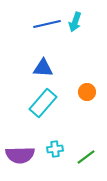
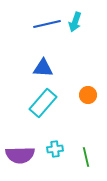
orange circle: moved 1 px right, 3 px down
green line: rotated 66 degrees counterclockwise
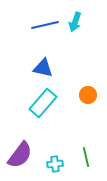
blue line: moved 2 px left, 1 px down
blue triangle: rotated 10 degrees clockwise
cyan cross: moved 15 px down
purple semicircle: rotated 52 degrees counterclockwise
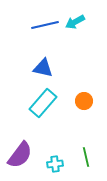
cyan arrow: rotated 42 degrees clockwise
orange circle: moved 4 px left, 6 px down
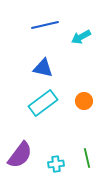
cyan arrow: moved 6 px right, 15 px down
cyan rectangle: rotated 12 degrees clockwise
green line: moved 1 px right, 1 px down
cyan cross: moved 1 px right
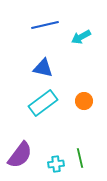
green line: moved 7 px left
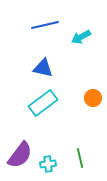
orange circle: moved 9 px right, 3 px up
cyan cross: moved 8 px left
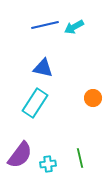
cyan arrow: moved 7 px left, 10 px up
cyan rectangle: moved 8 px left; rotated 20 degrees counterclockwise
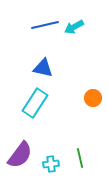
cyan cross: moved 3 px right
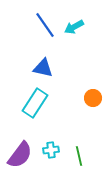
blue line: rotated 68 degrees clockwise
green line: moved 1 px left, 2 px up
cyan cross: moved 14 px up
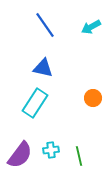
cyan arrow: moved 17 px right
